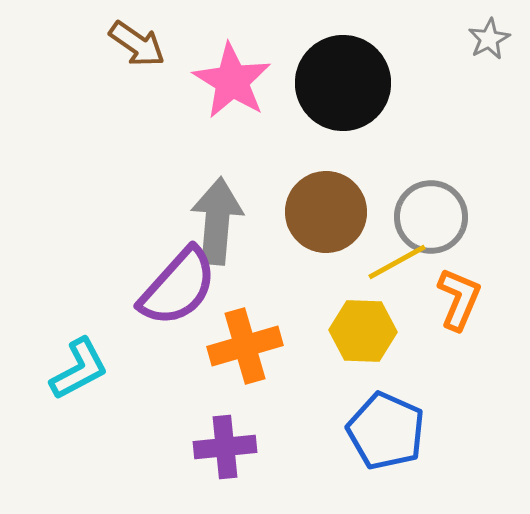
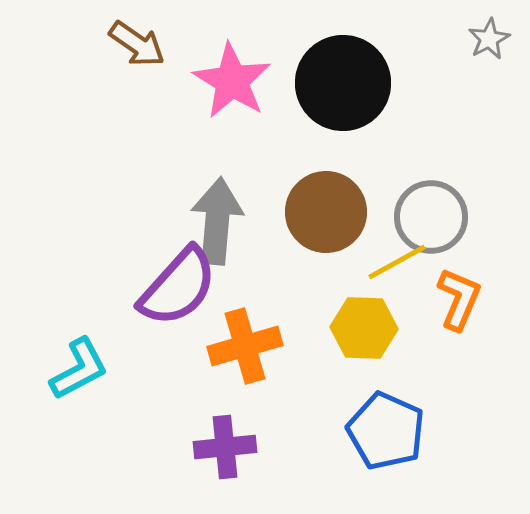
yellow hexagon: moved 1 px right, 3 px up
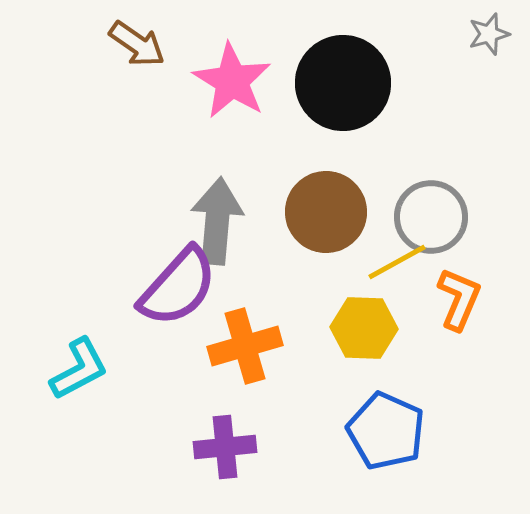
gray star: moved 5 px up; rotated 12 degrees clockwise
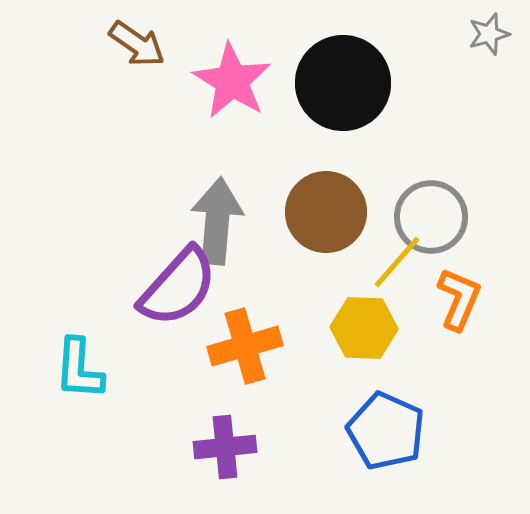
yellow line: rotated 20 degrees counterclockwise
cyan L-shape: rotated 122 degrees clockwise
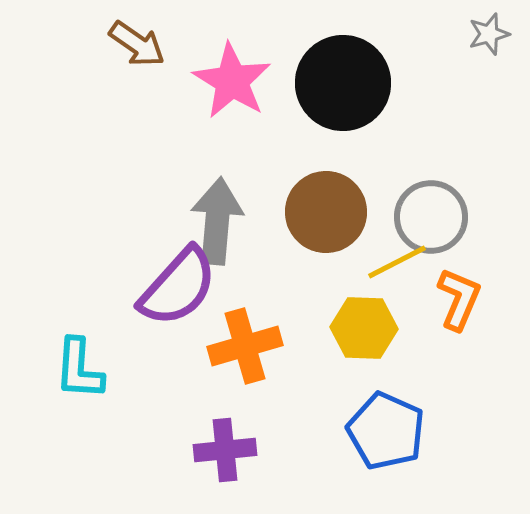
yellow line: rotated 22 degrees clockwise
purple cross: moved 3 px down
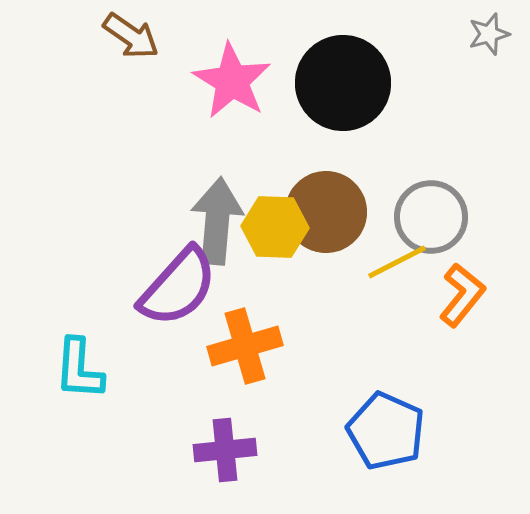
brown arrow: moved 6 px left, 8 px up
orange L-shape: moved 3 px right, 4 px up; rotated 16 degrees clockwise
yellow hexagon: moved 89 px left, 101 px up
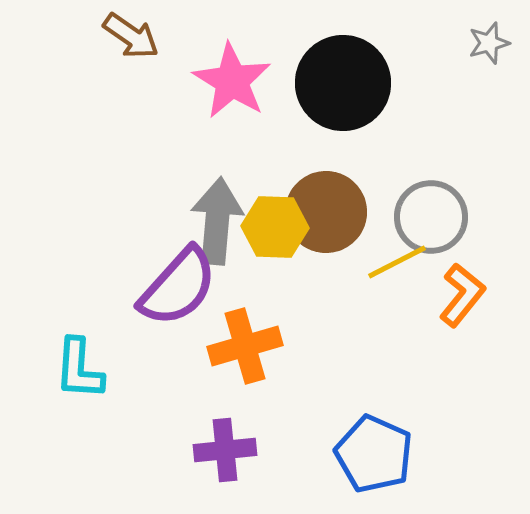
gray star: moved 9 px down
blue pentagon: moved 12 px left, 23 px down
